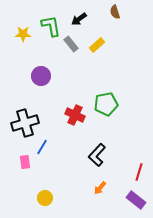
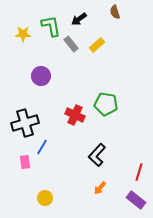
green pentagon: rotated 20 degrees clockwise
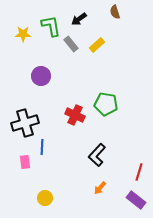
blue line: rotated 28 degrees counterclockwise
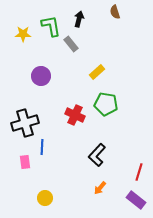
black arrow: rotated 140 degrees clockwise
yellow rectangle: moved 27 px down
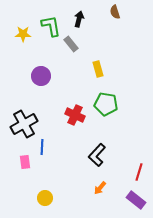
yellow rectangle: moved 1 px right, 3 px up; rotated 63 degrees counterclockwise
black cross: moved 1 px left, 1 px down; rotated 12 degrees counterclockwise
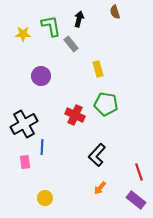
red line: rotated 36 degrees counterclockwise
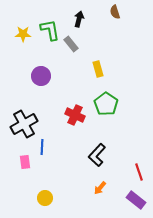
green L-shape: moved 1 px left, 4 px down
green pentagon: rotated 25 degrees clockwise
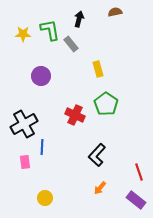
brown semicircle: rotated 96 degrees clockwise
